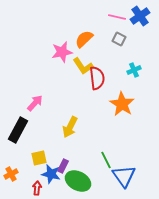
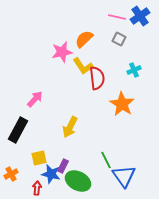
pink arrow: moved 4 px up
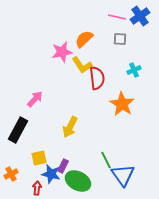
gray square: moved 1 px right; rotated 24 degrees counterclockwise
yellow L-shape: moved 1 px left, 1 px up
blue triangle: moved 1 px left, 1 px up
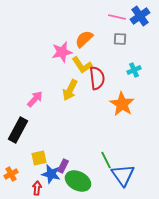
yellow arrow: moved 37 px up
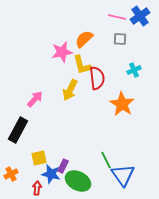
yellow L-shape: rotated 20 degrees clockwise
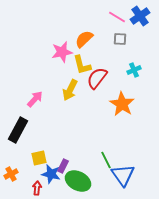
pink line: rotated 18 degrees clockwise
red semicircle: rotated 135 degrees counterclockwise
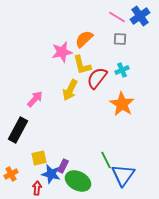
cyan cross: moved 12 px left
blue triangle: rotated 10 degrees clockwise
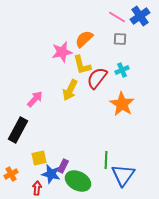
green line: rotated 30 degrees clockwise
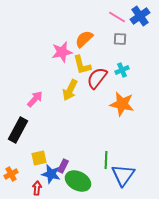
orange star: rotated 20 degrees counterclockwise
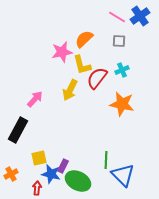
gray square: moved 1 px left, 2 px down
blue triangle: rotated 20 degrees counterclockwise
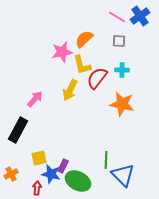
cyan cross: rotated 24 degrees clockwise
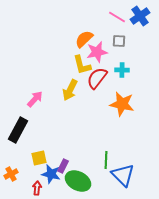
pink star: moved 35 px right
